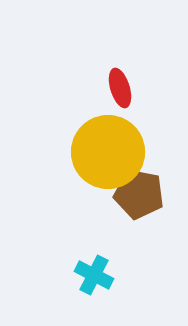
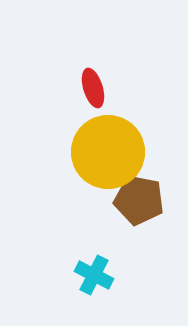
red ellipse: moved 27 px left
brown pentagon: moved 6 px down
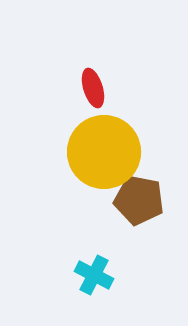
yellow circle: moved 4 px left
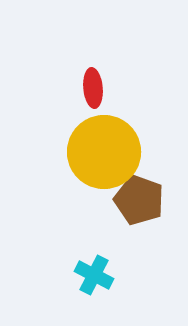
red ellipse: rotated 12 degrees clockwise
brown pentagon: rotated 9 degrees clockwise
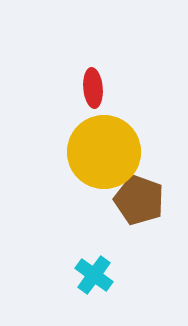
cyan cross: rotated 9 degrees clockwise
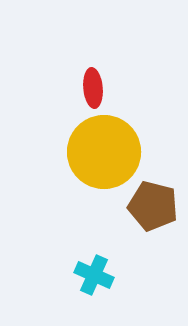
brown pentagon: moved 14 px right, 6 px down; rotated 6 degrees counterclockwise
cyan cross: rotated 12 degrees counterclockwise
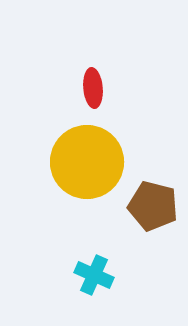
yellow circle: moved 17 px left, 10 px down
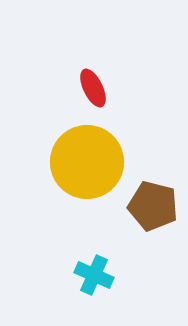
red ellipse: rotated 21 degrees counterclockwise
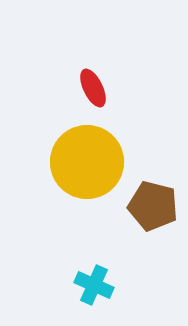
cyan cross: moved 10 px down
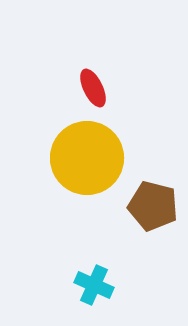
yellow circle: moved 4 px up
